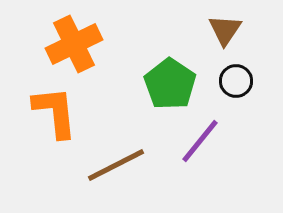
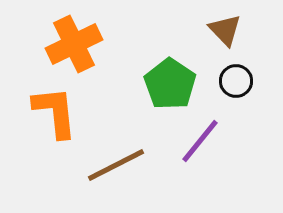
brown triangle: rotated 18 degrees counterclockwise
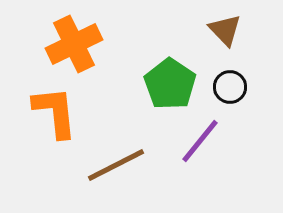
black circle: moved 6 px left, 6 px down
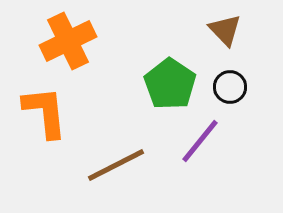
orange cross: moved 6 px left, 3 px up
orange L-shape: moved 10 px left
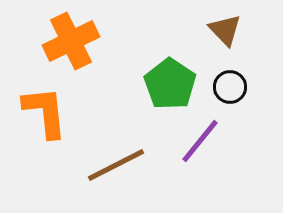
orange cross: moved 3 px right
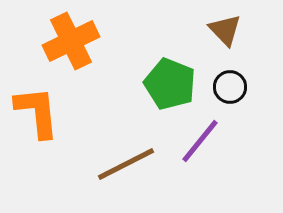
green pentagon: rotated 12 degrees counterclockwise
orange L-shape: moved 8 px left
brown line: moved 10 px right, 1 px up
